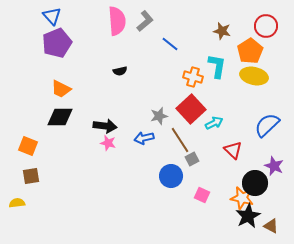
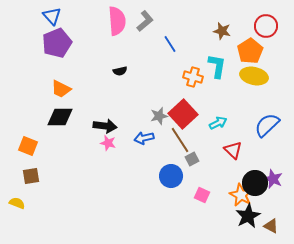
blue line: rotated 18 degrees clockwise
red square: moved 8 px left, 5 px down
cyan arrow: moved 4 px right
purple star: moved 1 px left, 13 px down
orange star: moved 1 px left, 3 px up; rotated 15 degrees clockwise
yellow semicircle: rotated 28 degrees clockwise
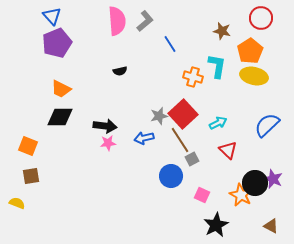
red circle: moved 5 px left, 8 px up
pink star: rotated 21 degrees counterclockwise
red triangle: moved 5 px left
black star: moved 32 px left, 9 px down
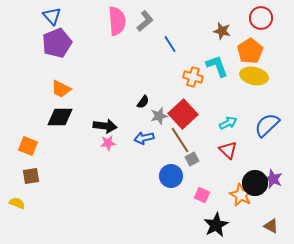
cyan L-shape: rotated 30 degrees counterclockwise
black semicircle: moved 23 px right, 31 px down; rotated 40 degrees counterclockwise
cyan arrow: moved 10 px right
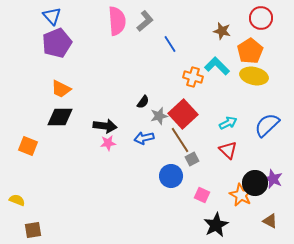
cyan L-shape: rotated 25 degrees counterclockwise
brown square: moved 2 px right, 54 px down
yellow semicircle: moved 3 px up
brown triangle: moved 1 px left, 5 px up
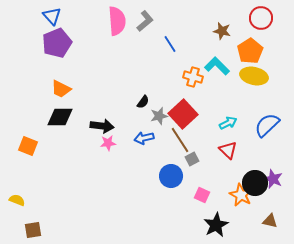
black arrow: moved 3 px left
brown triangle: rotated 14 degrees counterclockwise
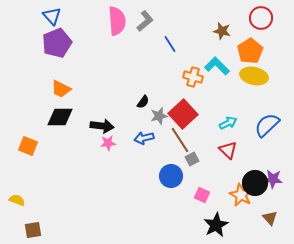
purple star: rotated 18 degrees counterclockwise
brown triangle: moved 3 px up; rotated 35 degrees clockwise
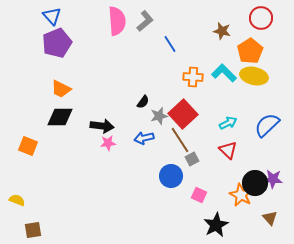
cyan L-shape: moved 7 px right, 7 px down
orange cross: rotated 12 degrees counterclockwise
pink square: moved 3 px left
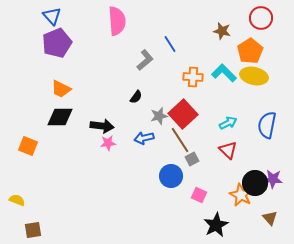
gray L-shape: moved 39 px down
black semicircle: moved 7 px left, 5 px up
blue semicircle: rotated 36 degrees counterclockwise
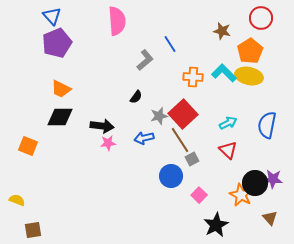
yellow ellipse: moved 5 px left
pink square: rotated 21 degrees clockwise
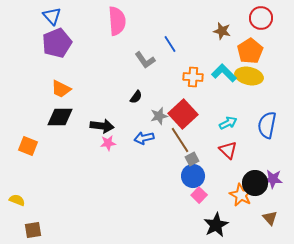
gray L-shape: rotated 95 degrees clockwise
blue circle: moved 22 px right
